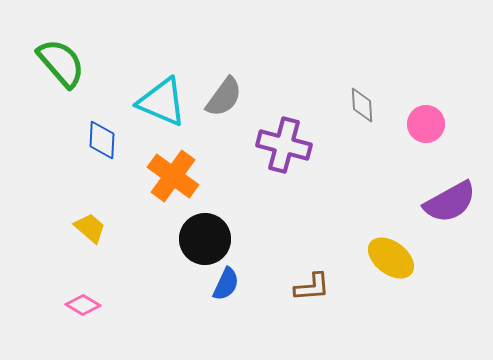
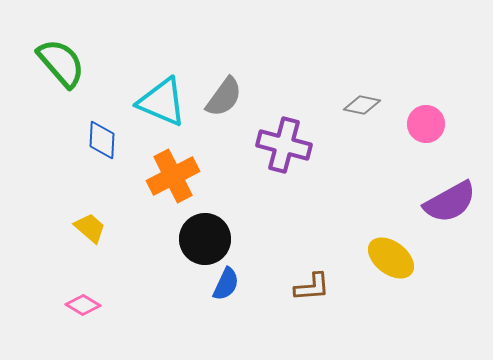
gray diamond: rotated 75 degrees counterclockwise
orange cross: rotated 27 degrees clockwise
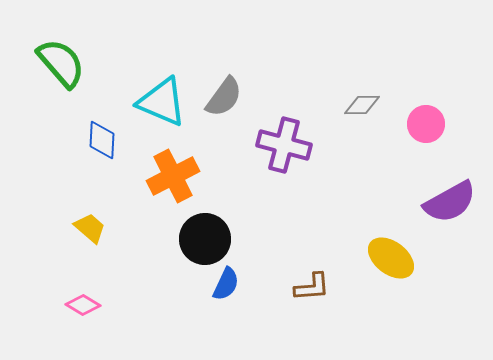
gray diamond: rotated 12 degrees counterclockwise
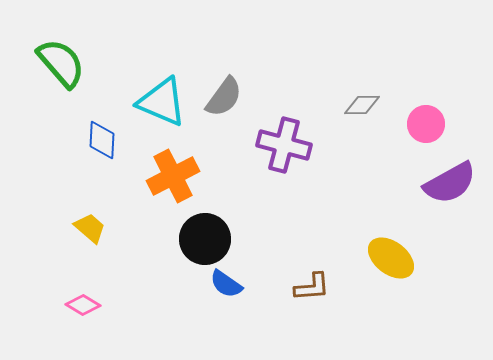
purple semicircle: moved 19 px up
blue semicircle: rotated 100 degrees clockwise
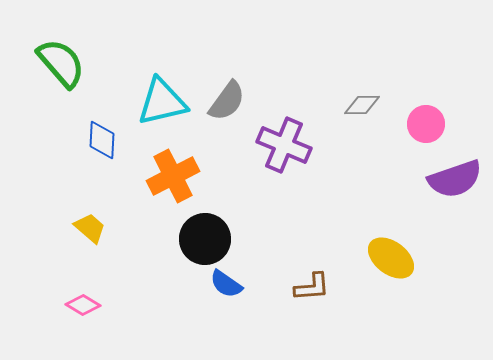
gray semicircle: moved 3 px right, 4 px down
cyan triangle: rotated 36 degrees counterclockwise
purple cross: rotated 8 degrees clockwise
purple semicircle: moved 5 px right, 4 px up; rotated 10 degrees clockwise
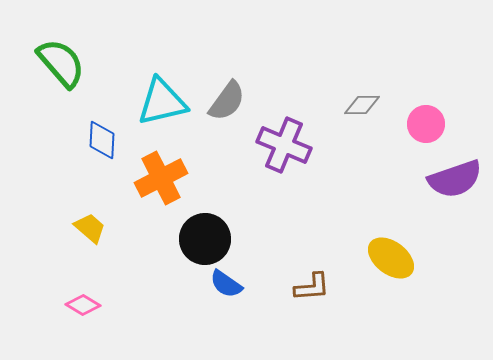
orange cross: moved 12 px left, 2 px down
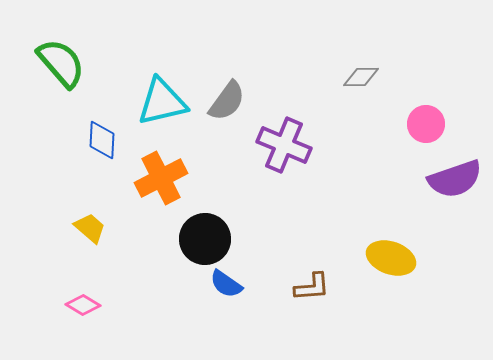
gray diamond: moved 1 px left, 28 px up
yellow ellipse: rotated 18 degrees counterclockwise
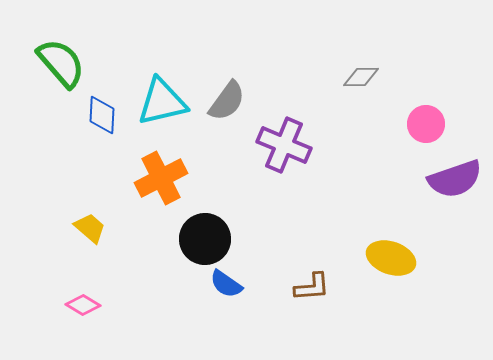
blue diamond: moved 25 px up
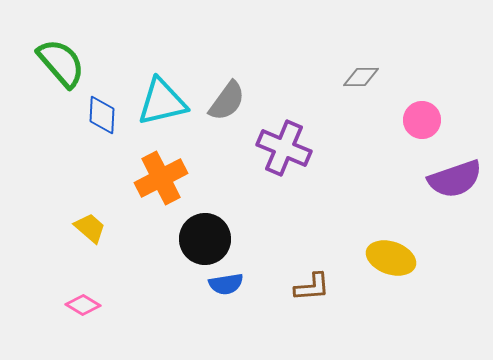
pink circle: moved 4 px left, 4 px up
purple cross: moved 3 px down
blue semicircle: rotated 44 degrees counterclockwise
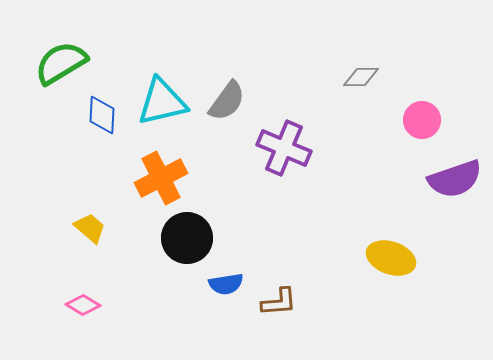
green semicircle: rotated 80 degrees counterclockwise
black circle: moved 18 px left, 1 px up
brown L-shape: moved 33 px left, 15 px down
